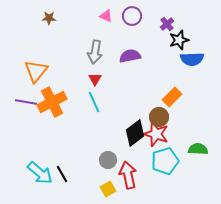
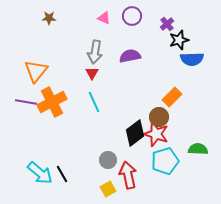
pink triangle: moved 2 px left, 2 px down
red triangle: moved 3 px left, 6 px up
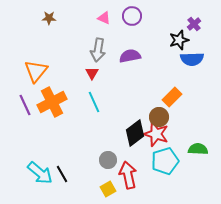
purple cross: moved 27 px right
gray arrow: moved 3 px right, 2 px up
purple line: moved 1 px left, 3 px down; rotated 55 degrees clockwise
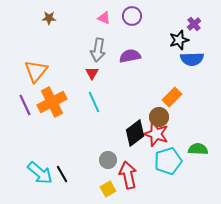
cyan pentagon: moved 3 px right
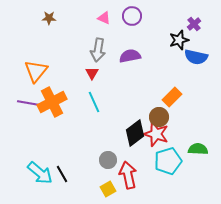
blue semicircle: moved 4 px right, 2 px up; rotated 15 degrees clockwise
purple line: moved 3 px right, 2 px up; rotated 55 degrees counterclockwise
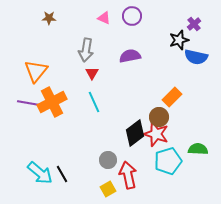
gray arrow: moved 12 px left
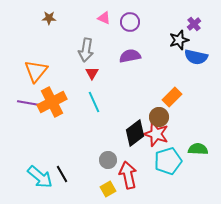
purple circle: moved 2 px left, 6 px down
cyan arrow: moved 4 px down
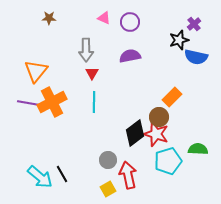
gray arrow: rotated 10 degrees counterclockwise
cyan line: rotated 25 degrees clockwise
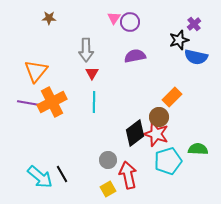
pink triangle: moved 10 px right; rotated 40 degrees clockwise
purple semicircle: moved 5 px right
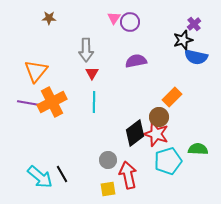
black star: moved 4 px right
purple semicircle: moved 1 px right, 5 px down
yellow square: rotated 21 degrees clockwise
